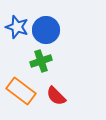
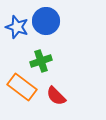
blue circle: moved 9 px up
orange rectangle: moved 1 px right, 4 px up
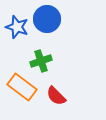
blue circle: moved 1 px right, 2 px up
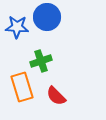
blue circle: moved 2 px up
blue star: rotated 15 degrees counterclockwise
orange rectangle: rotated 36 degrees clockwise
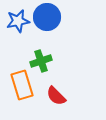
blue star: moved 1 px right, 6 px up; rotated 15 degrees counterclockwise
orange rectangle: moved 2 px up
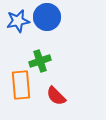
green cross: moved 1 px left
orange rectangle: moved 1 px left; rotated 12 degrees clockwise
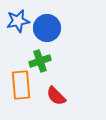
blue circle: moved 11 px down
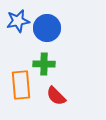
green cross: moved 4 px right, 3 px down; rotated 20 degrees clockwise
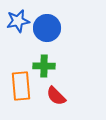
green cross: moved 2 px down
orange rectangle: moved 1 px down
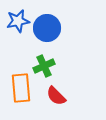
green cross: rotated 25 degrees counterclockwise
orange rectangle: moved 2 px down
